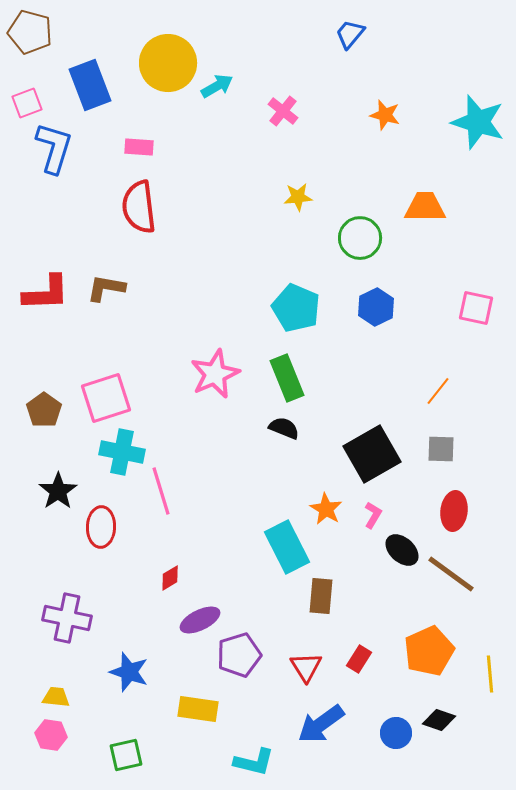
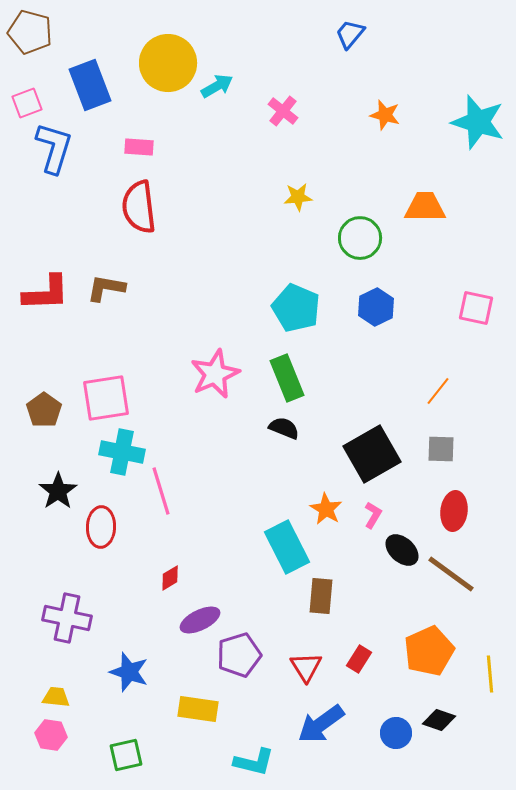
pink square at (106, 398): rotated 9 degrees clockwise
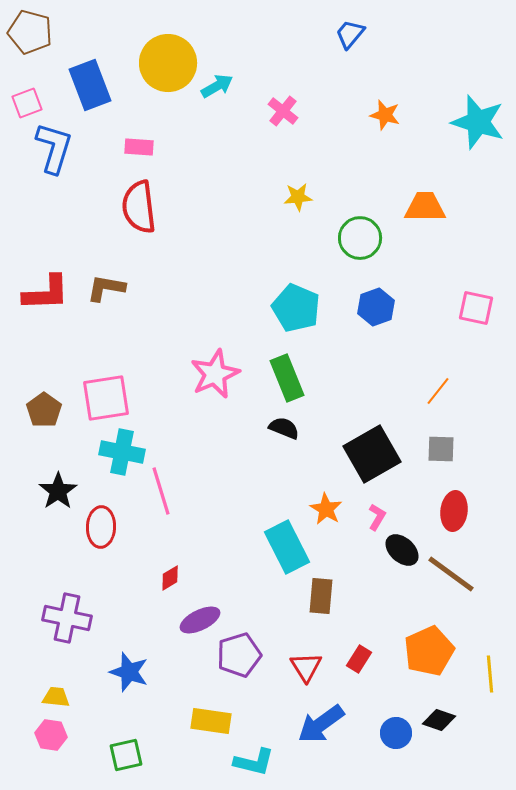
blue hexagon at (376, 307): rotated 6 degrees clockwise
pink L-shape at (373, 515): moved 4 px right, 2 px down
yellow rectangle at (198, 709): moved 13 px right, 12 px down
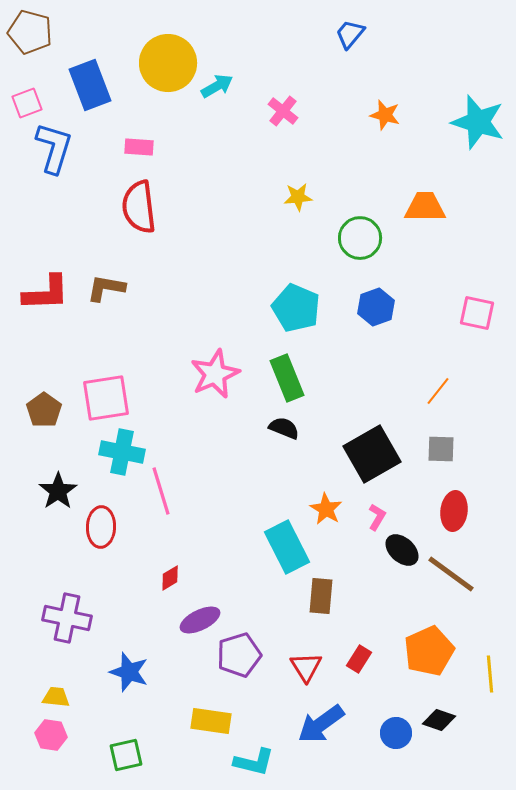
pink square at (476, 308): moved 1 px right, 5 px down
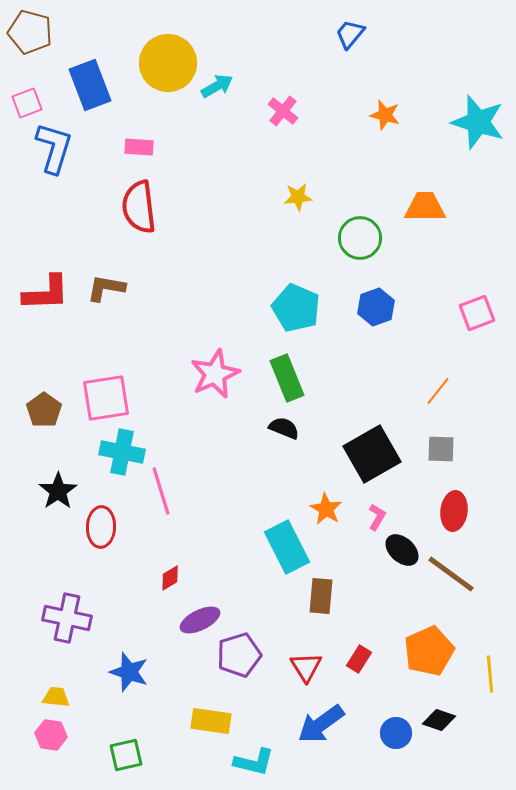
pink square at (477, 313): rotated 33 degrees counterclockwise
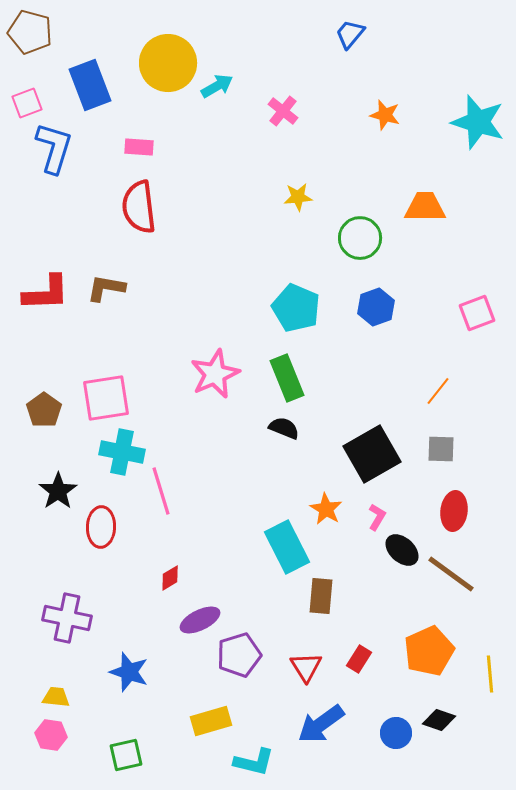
yellow rectangle at (211, 721): rotated 24 degrees counterclockwise
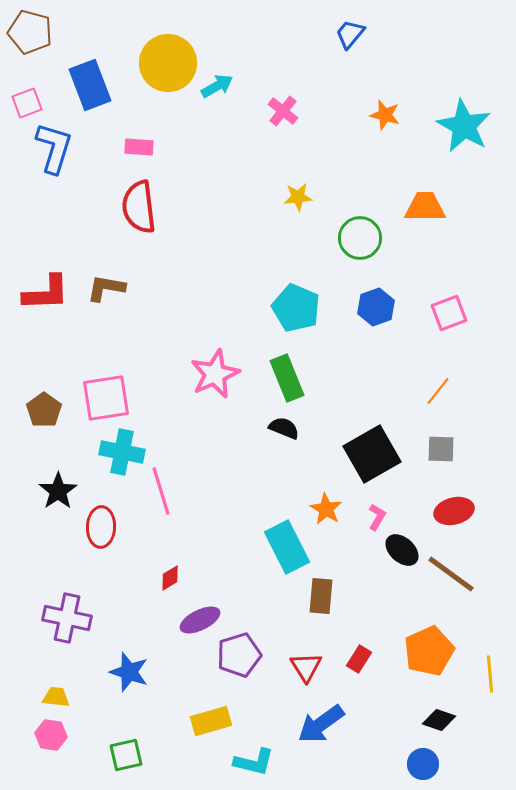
cyan star at (478, 122): moved 14 px left, 4 px down; rotated 12 degrees clockwise
pink square at (477, 313): moved 28 px left
red ellipse at (454, 511): rotated 69 degrees clockwise
blue circle at (396, 733): moved 27 px right, 31 px down
